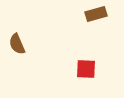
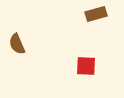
red square: moved 3 px up
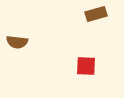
brown semicircle: moved 2 px up; rotated 60 degrees counterclockwise
